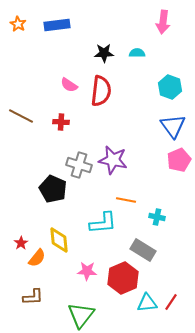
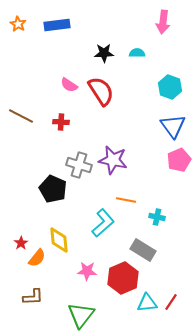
red semicircle: rotated 40 degrees counterclockwise
cyan L-shape: rotated 36 degrees counterclockwise
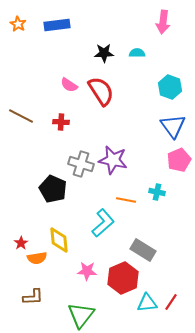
gray cross: moved 2 px right, 1 px up
cyan cross: moved 25 px up
orange semicircle: rotated 42 degrees clockwise
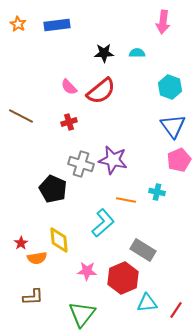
pink semicircle: moved 2 px down; rotated 12 degrees clockwise
red semicircle: rotated 84 degrees clockwise
red cross: moved 8 px right; rotated 21 degrees counterclockwise
red line: moved 5 px right, 8 px down
green triangle: moved 1 px right, 1 px up
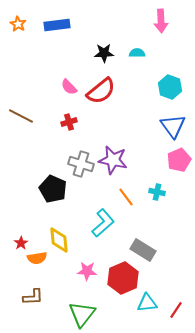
pink arrow: moved 2 px left, 1 px up; rotated 10 degrees counterclockwise
orange line: moved 3 px up; rotated 42 degrees clockwise
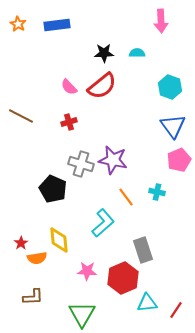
red semicircle: moved 1 px right, 5 px up
gray rectangle: rotated 40 degrees clockwise
green triangle: rotated 8 degrees counterclockwise
